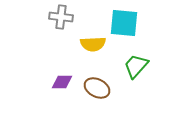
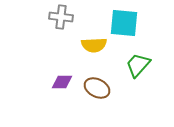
yellow semicircle: moved 1 px right, 1 px down
green trapezoid: moved 2 px right, 1 px up
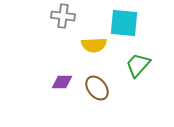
gray cross: moved 2 px right, 1 px up
brown ellipse: rotated 25 degrees clockwise
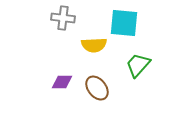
gray cross: moved 2 px down
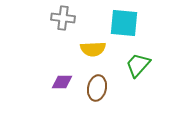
yellow semicircle: moved 1 px left, 4 px down
brown ellipse: rotated 50 degrees clockwise
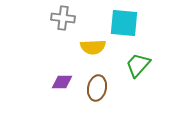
yellow semicircle: moved 2 px up
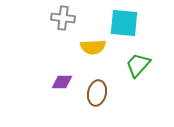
brown ellipse: moved 5 px down
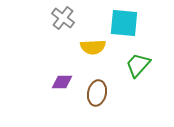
gray cross: rotated 30 degrees clockwise
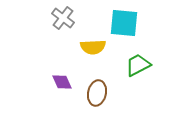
green trapezoid: rotated 20 degrees clockwise
purple diamond: rotated 65 degrees clockwise
